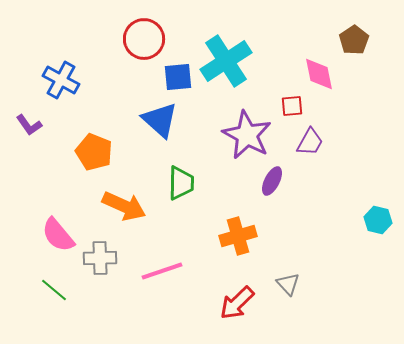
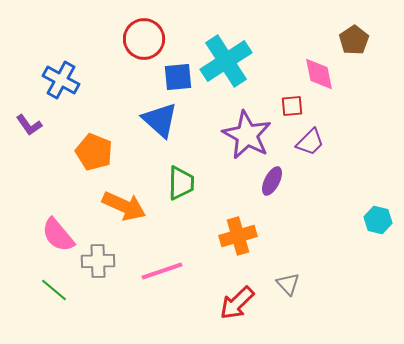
purple trapezoid: rotated 16 degrees clockwise
gray cross: moved 2 px left, 3 px down
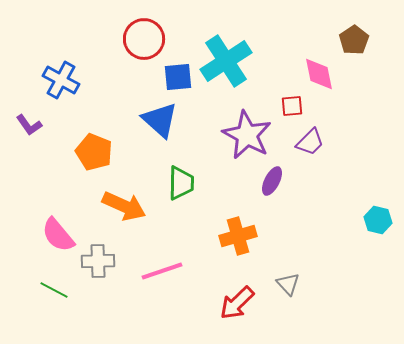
green line: rotated 12 degrees counterclockwise
